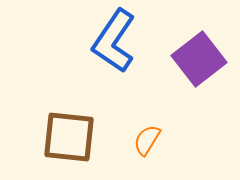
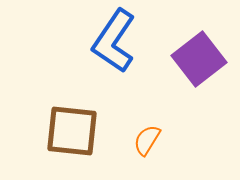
brown square: moved 3 px right, 6 px up
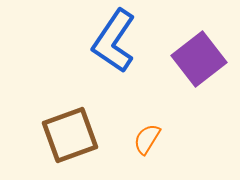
brown square: moved 2 px left, 4 px down; rotated 26 degrees counterclockwise
orange semicircle: moved 1 px up
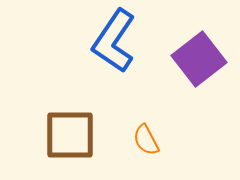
brown square: rotated 20 degrees clockwise
orange semicircle: moved 1 px left, 1 px down; rotated 60 degrees counterclockwise
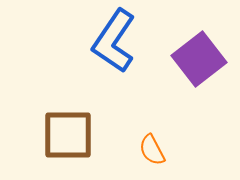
brown square: moved 2 px left
orange semicircle: moved 6 px right, 10 px down
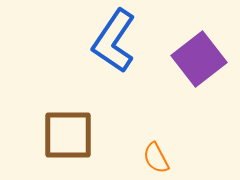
orange semicircle: moved 4 px right, 8 px down
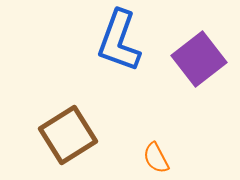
blue L-shape: moved 5 px right; rotated 14 degrees counterclockwise
brown square: rotated 32 degrees counterclockwise
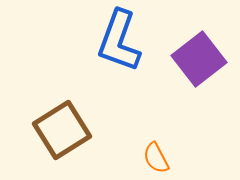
brown square: moved 6 px left, 5 px up
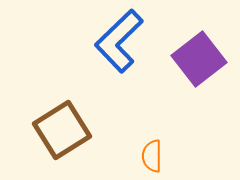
blue L-shape: rotated 26 degrees clockwise
orange semicircle: moved 4 px left, 2 px up; rotated 28 degrees clockwise
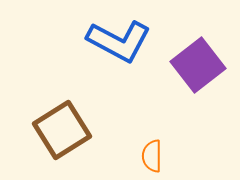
blue L-shape: rotated 108 degrees counterclockwise
purple square: moved 1 px left, 6 px down
